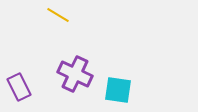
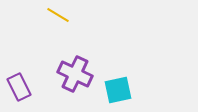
cyan square: rotated 20 degrees counterclockwise
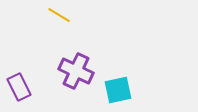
yellow line: moved 1 px right
purple cross: moved 1 px right, 3 px up
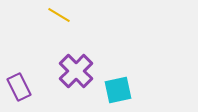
purple cross: rotated 20 degrees clockwise
